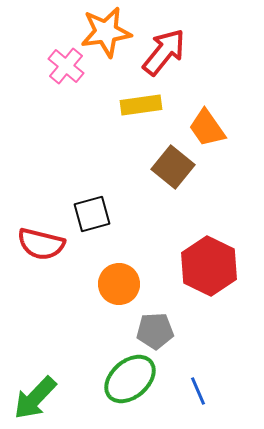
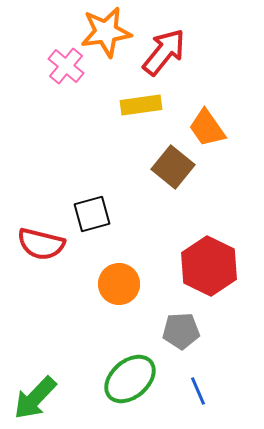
gray pentagon: moved 26 px right
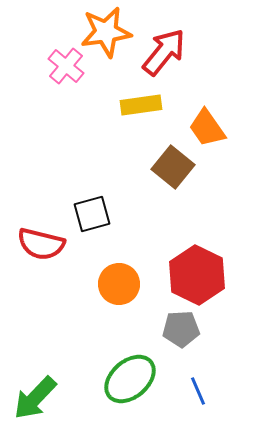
red hexagon: moved 12 px left, 9 px down
gray pentagon: moved 2 px up
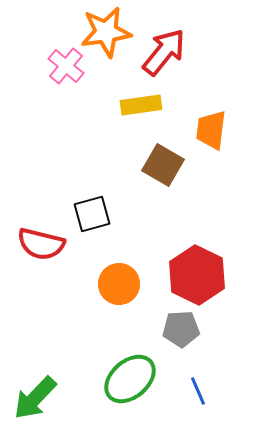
orange trapezoid: moved 4 px right, 2 px down; rotated 42 degrees clockwise
brown square: moved 10 px left, 2 px up; rotated 9 degrees counterclockwise
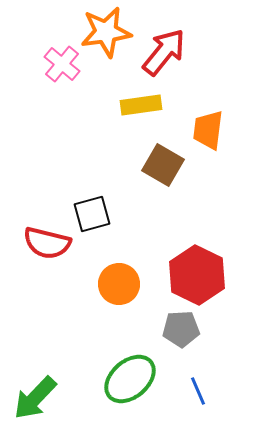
pink cross: moved 4 px left, 2 px up
orange trapezoid: moved 3 px left
red semicircle: moved 6 px right, 1 px up
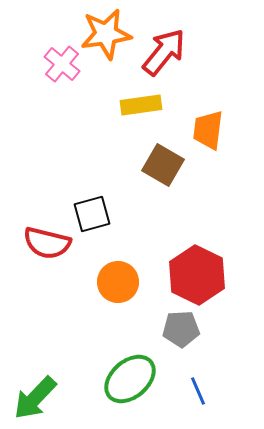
orange star: moved 2 px down
orange circle: moved 1 px left, 2 px up
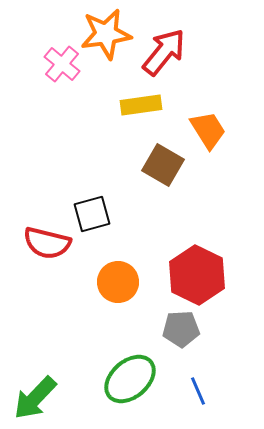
orange trapezoid: rotated 141 degrees clockwise
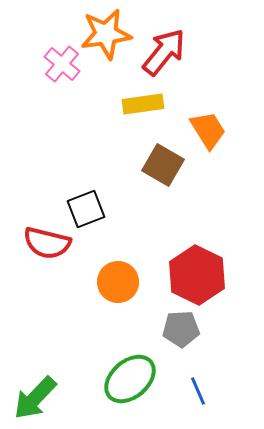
yellow rectangle: moved 2 px right, 1 px up
black square: moved 6 px left, 5 px up; rotated 6 degrees counterclockwise
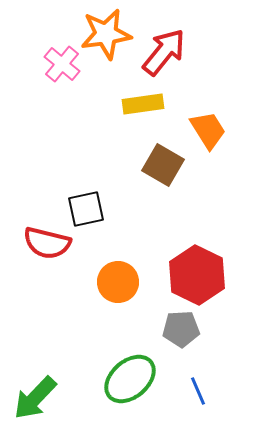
black square: rotated 9 degrees clockwise
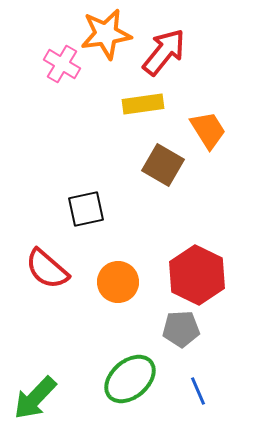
pink cross: rotated 9 degrees counterclockwise
red semicircle: moved 26 px down; rotated 27 degrees clockwise
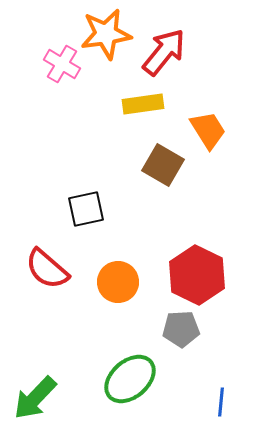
blue line: moved 23 px right, 11 px down; rotated 28 degrees clockwise
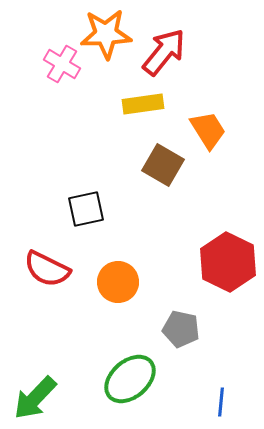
orange star: rotated 6 degrees clockwise
red semicircle: rotated 15 degrees counterclockwise
red hexagon: moved 31 px right, 13 px up
gray pentagon: rotated 15 degrees clockwise
